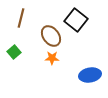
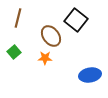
brown line: moved 3 px left
orange star: moved 7 px left
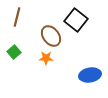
brown line: moved 1 px left, 1 px up
orange star: moved 1 px right
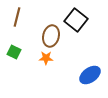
brown ellipse: rotated 50 degrees clockwise
green square: rotated 24 degrees counterclockwise
blue ellipse: rotated 25 degrees counterclockwise
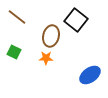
brown line: rotated 66 degrees counterclockwise
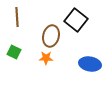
brown line: rotated 48 degrees clockwise
blue ellipse: moved 11 px up; rotated 45 degrees clockwise
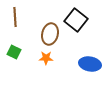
brown line: moved 2 px left
brown ellipse: moved 1 px left, 2 px up
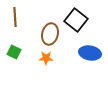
blue ellipse: moved 11 px up
